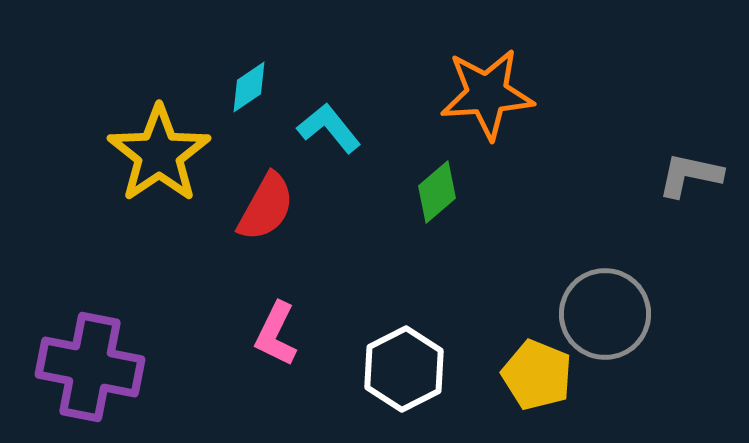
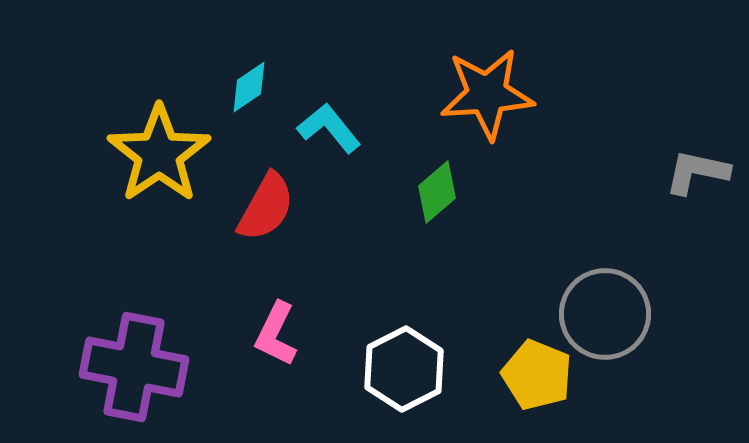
gray L-shape: moved 7 px right, 3 px up
purple cross: moved 44 px right
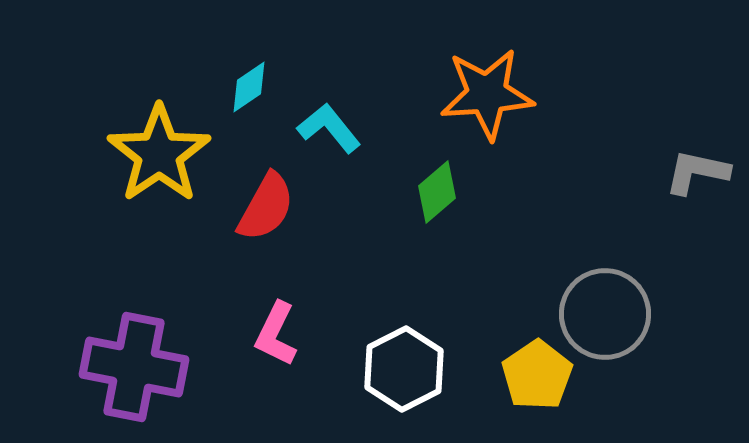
yellow pentagon: rotated 16 degrees clockwise
